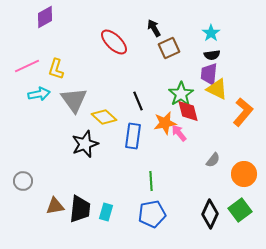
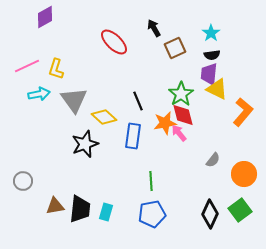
brown square: moved 6 px right
red diamond: moved 5 px left, 4 px down
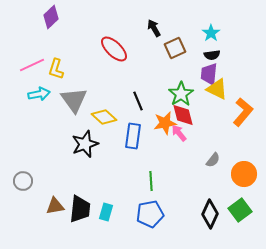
purple diamond: moved 6 px right; rotated 15 degrees counterclockwise
red ellipse: moved 7 px down
pink line: moved 5 px right, 1 px up
blue pentagon: moved 2 px left
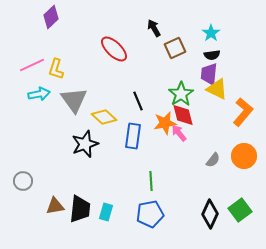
orange circle: moved 18 px up
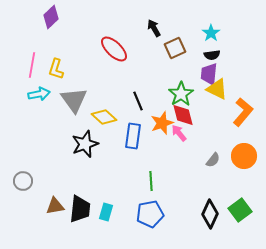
pink line: rotated 55 degrees counterclockwise
orange star: moved 3 px left; rotated 10 degrees counterclockwise
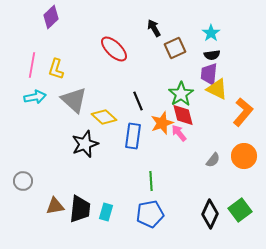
cyan arrow: moved 4 px left, 3 px down
gray triangle: rotated 12 degrees counterclockwise
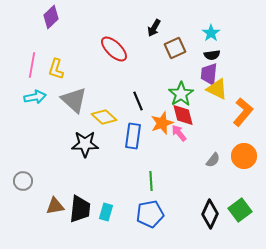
black arrow: rotated 120 degrees counterclockwise
black star: rotated 20 degrees clockwise
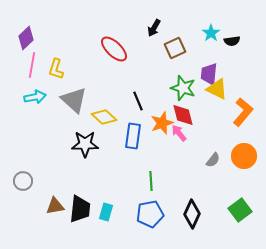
purple diamond: moved 25 px left, 21 px down
black semicircle: moved 20 px right, 14 px up
green star: moved 2 px right, 6 px up; rotated 20 degrees counterclockwise
black diamond: moved 18 px left
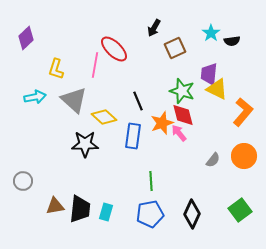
pink line: moved 63 px right
green star: moved 1 px left, 3 px down
